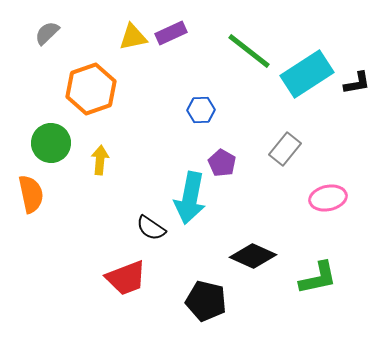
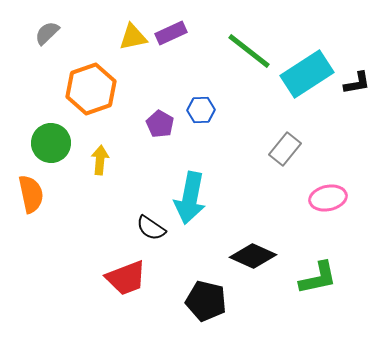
purple pentagon: moved 62 px left, 39 px up
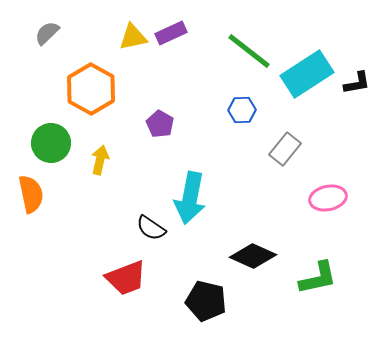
orange hexagon: rotated 12 degrees counterclockwise
blue hexagon: moved 41 px right
yellow arrow: rotated 8 degrees clockwise
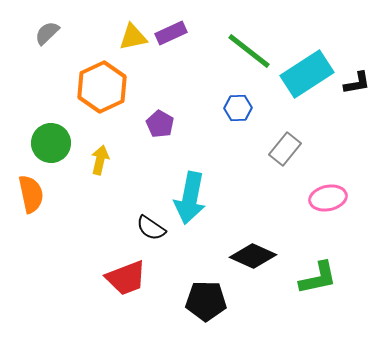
orange hexagon: moved 11 px right, 2 px up; rotated 6 degrees clockwise
blue hexagon: moved 4 px left, 2 px up
black pentagon: rotated 12 degrees counterclockwise
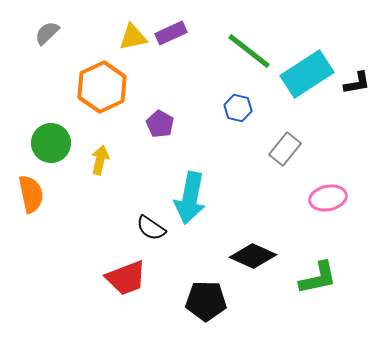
blue hexagon: rotated 16 degrees clockwise
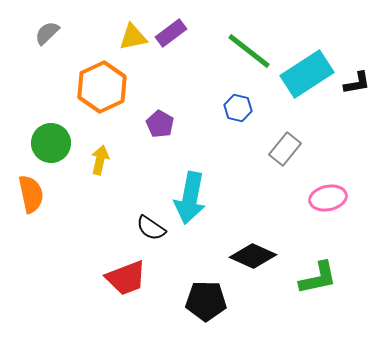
purple rectangle: rotated 12 degrees counterclockwise
